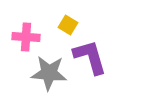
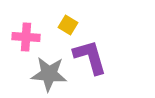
gray star: moved 1 px down
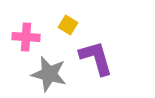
purple L-shape: moved 6 px right, 1 px down
gray star: rotated 9 degrees clockwise
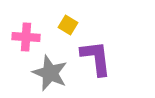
purple L-shape: rotated 9 degrees clockwise
gray star: moved 1 px right, 1 px up; rotated 9 degrees clockwise
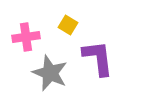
pink cross: rotated 12 degrees counterclockwise
purple L-shape: moved 2 px right
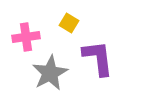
yellow square: moved 1 px right, 2 px up
gray star: rotated 21 degrees clockwise
